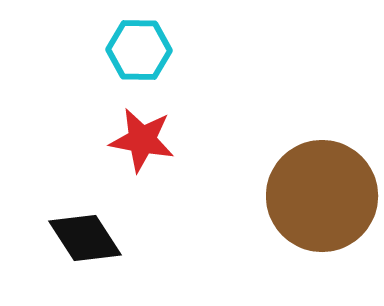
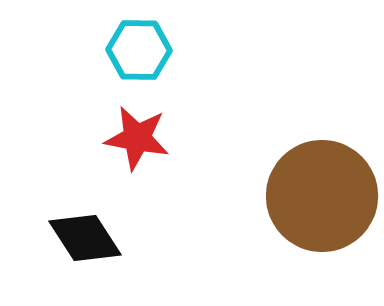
red star: moved 5 px left, 2 px up
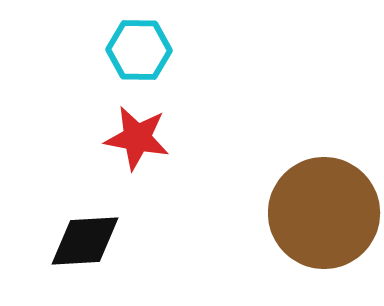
brown circle: moved 2 px right, 17 px down
black diamond: moved 3 px down; rotated 60 degrees counterclockwise
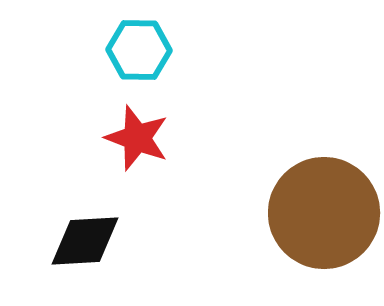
red star: rotated 10 degrees clockwise
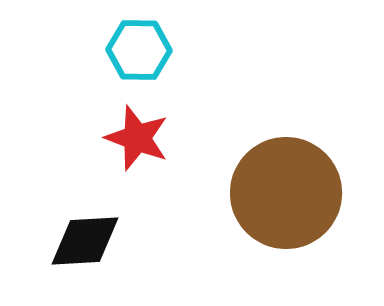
brown circle: moved 38 px left, 20 px up
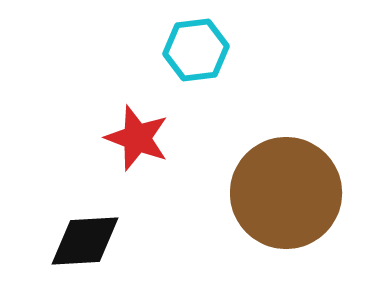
cyan hexagon: moved 57 px right; rotated 8 degrees counterclockwise
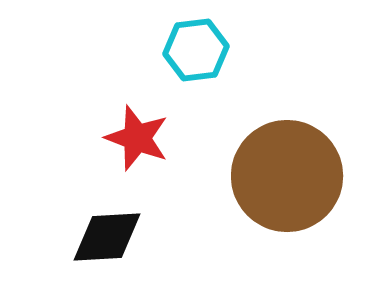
brown circle: moved 1 px right, 17 px up
black diamond: moved 22 px right, 4 px up
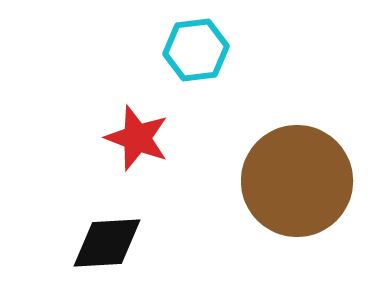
brown circle: moved 10 px right, 5 px down
black diamond: moved 6 px down
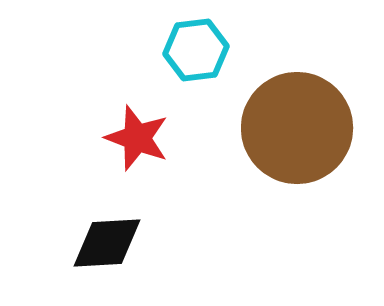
brown circle: moved 53 px up
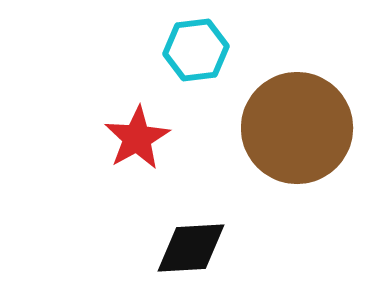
red star: rotated 22 degrees clockwise
black diamond: moved 84 px right, 5 px down
